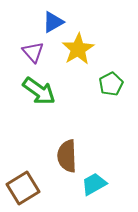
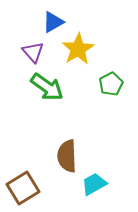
green arrow: moved 8 px right, 4 px up
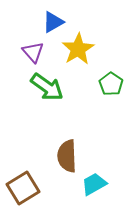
green pentagon: rotated 10 degrees counterclockwise
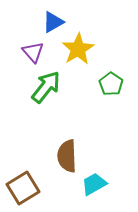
green arrow: moved 1 px left; rotated 88 degrees counterclockwise
